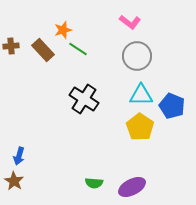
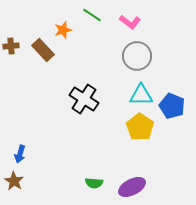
green line: moved 14 px right, 34 px up
blue arrow: moved 1 px right, 2 px up
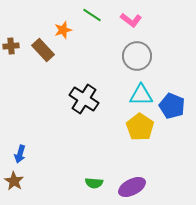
pink L-shape: moved 1 px right, 2 px up
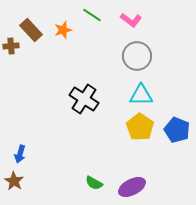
brown rectangle: moved 12 px left, 20 px up
blue pentagon: moved 5 px right, 24 px down
green semicircle: rotated 24 degrees clockwise
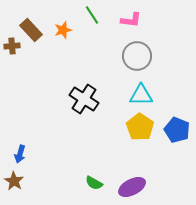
green line: rotated 24 degrees clockwise
pink L-shape: rotated 30 degrees counterclockwise
brown cross: moved 1 px right
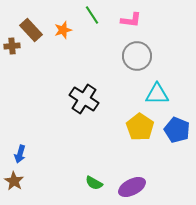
cyan triangle: moved 16 px right, 1 px up
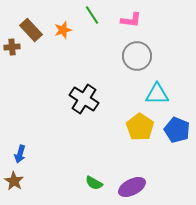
brown cross: moved 1 px down
